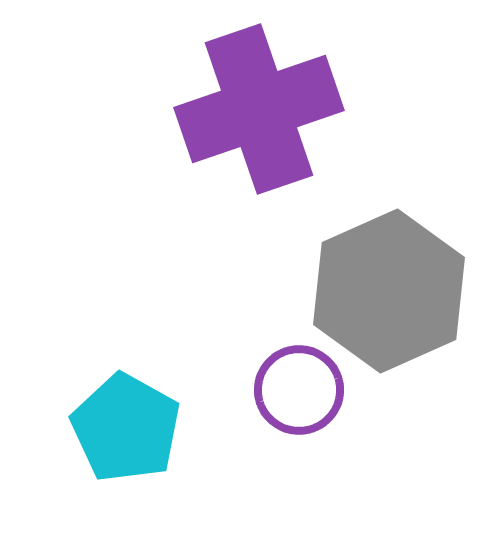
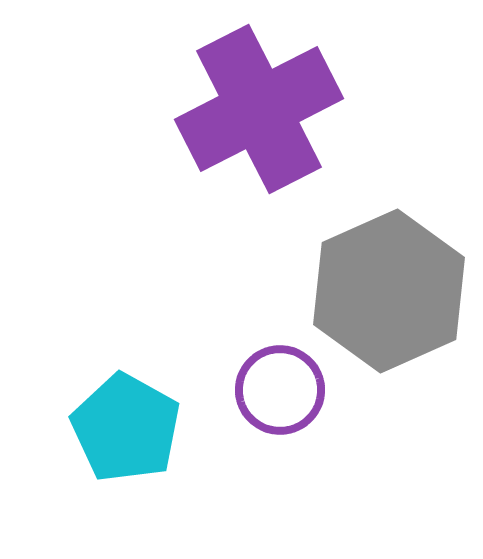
purple cross: rotated 8 degrees counterclockwise
purple circle: moved 19 px left
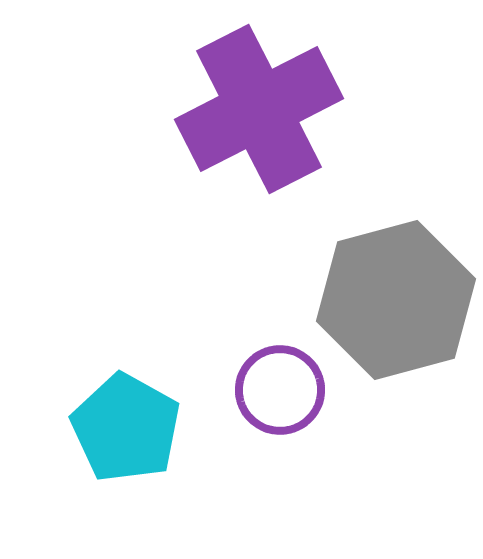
gray hexagon: moved 7 px right, 9 px down; rotated 9 degrees clockwise
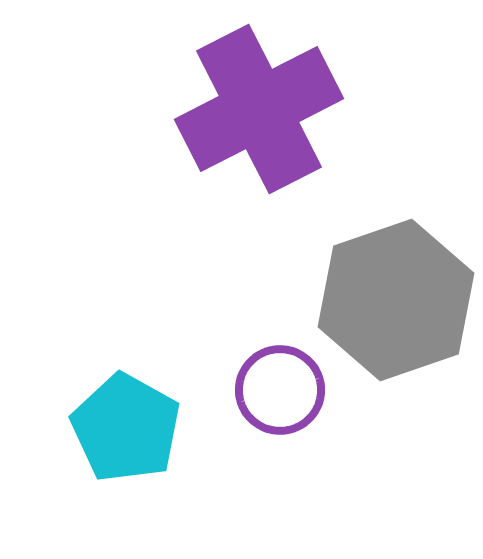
gray hexagon: rotated 4 degrees counterclockwise
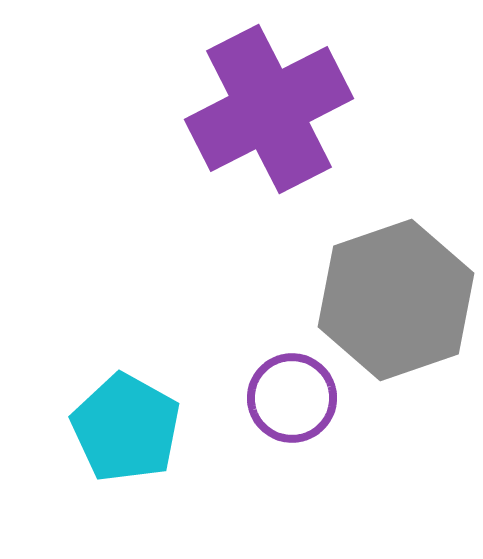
purple cross: moved 10 px right
purple circle: moved 12 px right, 8 px down
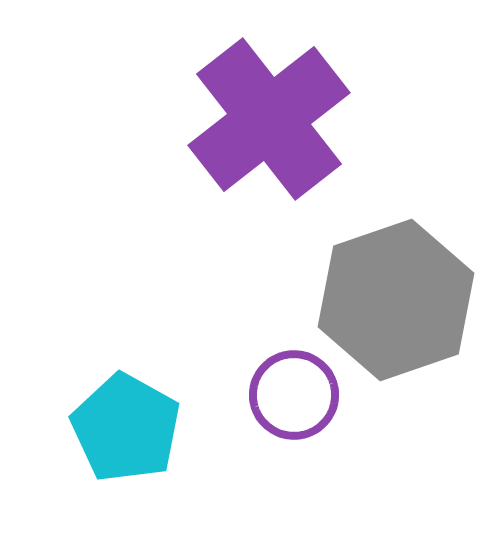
purple cross: moved 10 px down; rotated 11 degrees counterclockwise
purple circle: moved 2 px right, 3 px up
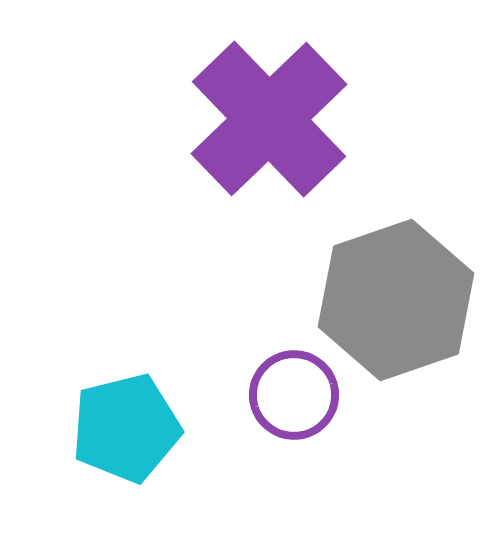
purple cross: rotated 6 degrees counterclockwise
cyan pentagon: rotated 29 degrees clockwise
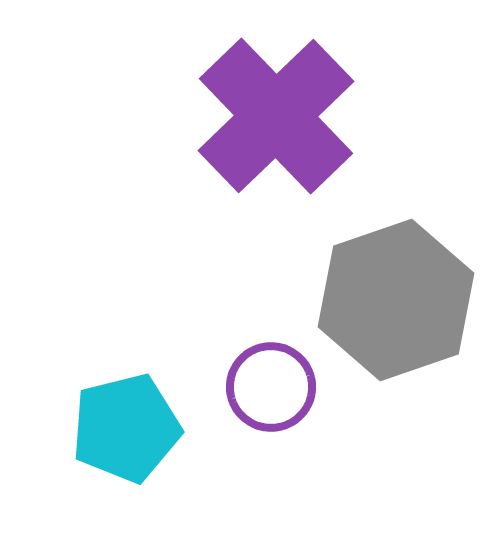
purple cross: moved 7 px right, 3 px up
purple circle: moved 23 px left, 8 px up
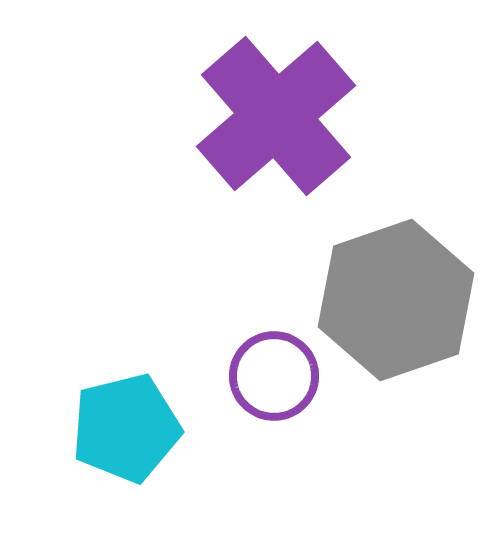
purple cross: rotated 3 degrees clockwise
purple circle: moved 3 px right, 11 px up
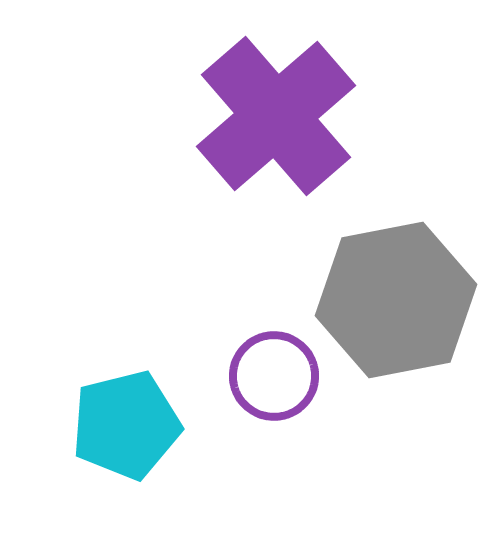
gray hexagon: rotated 8 degrees clockwise
cyan pentagon: moved 3 px up
